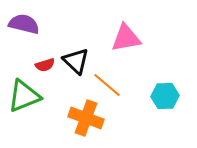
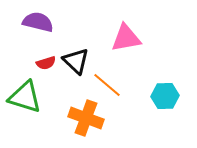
purple semicircle: moved 14 px right, 2 px up
red semicircle: moved 1 px right, 2 px up
green triangle: moved 1 px right, 1 px down; rotated 39 degrees clockwise
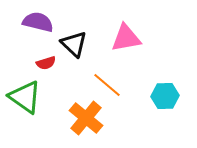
black triangle: moved 2 px left, 17 px up
green triangle: rotated 18 degrees clockwise
orange cross: rotated 20 degrees clockwise
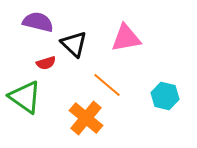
cyan hexagon: rotated 16 degrees clockwise
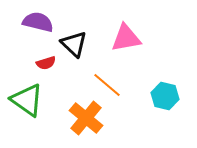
green triangle: moved 2 px right, 3 px down
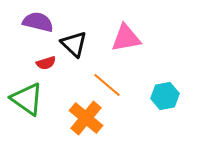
cyan hexagon: rotated 24 degrees counterclockwise
green triangle: moved 1 px up
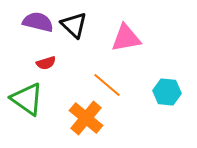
black triangle: moved 19 px up
cyan hexagon: moved 2 px right, 4 px up; rotated 16 degrees clockwise
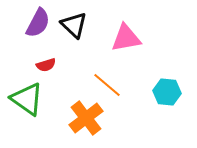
purple semicircle: moved 1 px down; rotated 104 degrees clockwise
red semicircle: moved 2 px down
orange cross: rotated 12 degrees clockwise
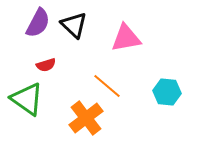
orange line: moved 1 px down
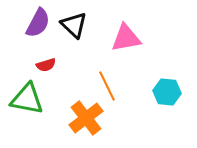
orange line: rotated 24 degrees clockwise
green triangle: rotated 24 degrees counterclockwise
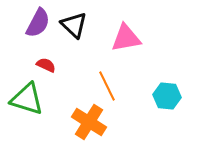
red semicircle: rotated 138 degrees counterclockwise
cyan hexagon: moved 4 px down
green triangle: rotated 6 degrees clockwise
orange cross: moved 3 px right, 4 px down; rotated 20 degrees counterclockwise
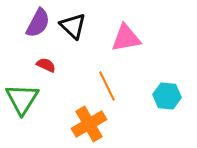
black triangle: moved 1 px left, 1 px down
green triangle: moved 5 px left; rotated 45 degrees clockwise
orange cross: moved 2 px down; rotated 28 degrees clockwise
